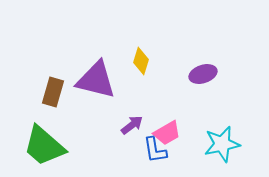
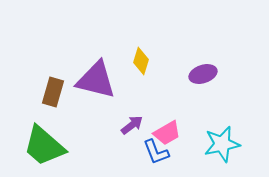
blue L-shape: moved 1 px right, 2 px down; rotated 12 degrees counterclockwise
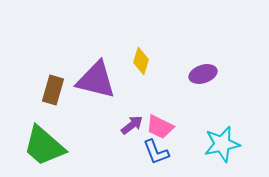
brown rectangle: moved 2 px up
pink trapezoid: moved 7 px left, 6 px up; rotated 56 degrees clockwise
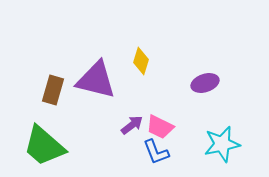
purple ellipse: moved 2 px right, 9 px down
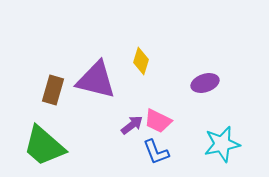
pink trapezoid: moved 2 px left, 6 px up
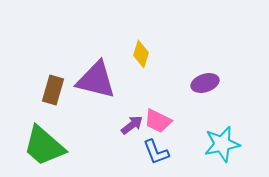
yellow diamond: moved 7 px up
